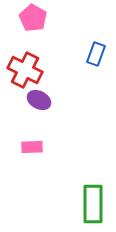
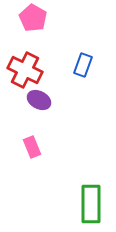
blue rectangle: moved 13 px left, 11 px down
pink rectangle: rotated 70 degrees clockwise
green rectangle: moved 2 px left
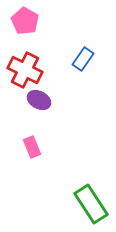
pink pentagon: moved 8 px left, 3 px down
blue rectangle: moved 6 px up; rotated 15 degrees clockwise
green rectangle: rotated 33 degrees counterclockwise
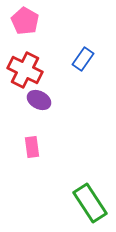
pink rectangle: rotated 15 degrees clockwise
green rectangle: moved 1 px left, 1 px up
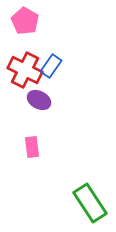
blue rectangle: moved 32 px left, 7 px down
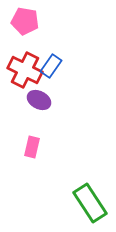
pink pentagon: rotated 20 degrees counterclockwise
pink rectangle: rotated 20 degrees clockwise
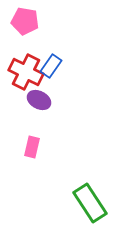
red cross: moved 1 px right, 2 px down
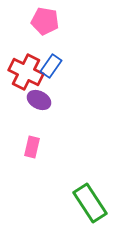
pink pentagon: moved 20 px right
